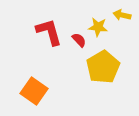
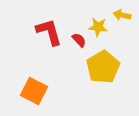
orange square: rotated 8 degrees counterclockwise
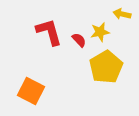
yellow arrow: moved 1 px up
yellow star: moved 2 px right, 5 px down; rotated 18 degrees counterclockwise
yellow pentagon: moved 3 px right
orange square: moved 3 px left
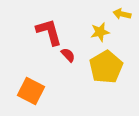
red semicircle: moved 11 px left, 15 px down
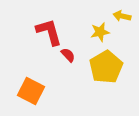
yellow arrow: moved 2 px down
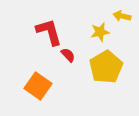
orange square: moved 7 px right, 5 px up; rotated 8 degrees clockwise
